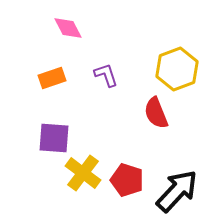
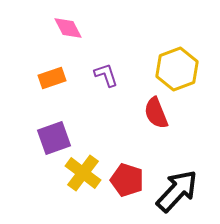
purple square: rotated 24 degrees counterclockwise
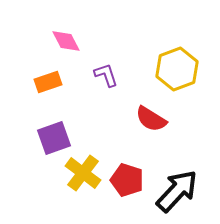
pink diamond: moved 2 px left, 13 px down
orange rectangle: moved 4 px left, 4 px down
red semicircle: moved 5 px left, 6 px down; rotated 36 degrees counterclockwise
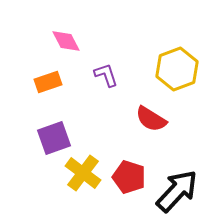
red pentagon: moved 2 px right, 3 px up
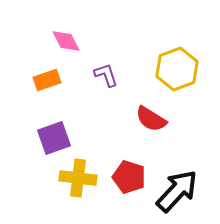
orange rectangle: moved 1 px left, 2 px up
yellow cross: moved 5 px left, 5 px down; rotated 30 degrees counterclockwise
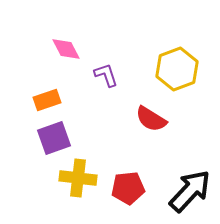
pink diamond: moved 8 px down
orange rectangle: moved 20 px down
red pentagon: moved 1 px left, 11 px down; rotated 24 degrees counterclockwise
black arrow: moved 13 px right
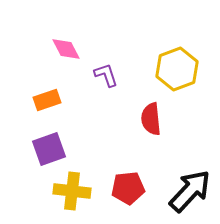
red semicircle: rotated 52 degrees clockwise
purple square: moved 5 px left, 11 px down
yellow cross: moved 6 px left, 13 px down
